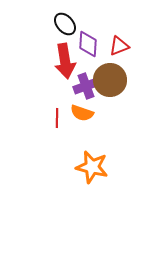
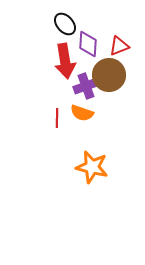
brown circle: moved 1 px left, 5 px up
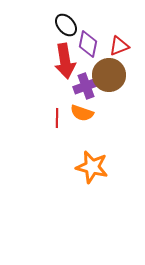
black ellipse: moved 1 px right, 1 px down
purple diamond: rotated 8 degrees clockwise
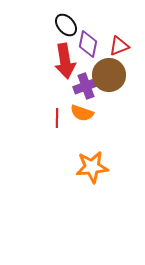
orange star: rotated 20 degrees counterclockwise
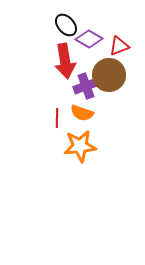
purple diamond: moved 1 px right, 5 px up; rotated 72 degrees counterclockwise
orange star: moved 12 px left, 21 px up
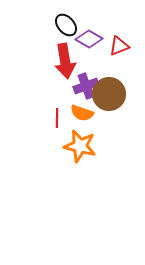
brown circle: moved 19 px down
orange star: rotated 20 degrees clockwise
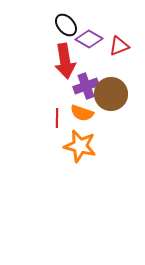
brown circle: moved 2 px right
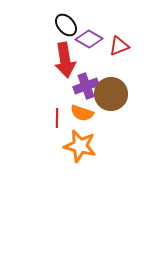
red arrow: moved 1 px up
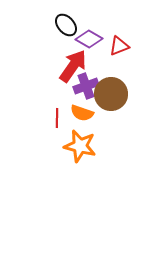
red arrow: moved 8 px right, 6 px down; rotated 136 degrees counterclockwise
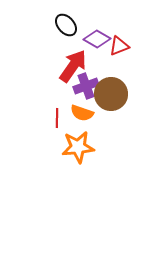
purple diamond: moved 8 px right
orange star: moved 2 px left, 1 px down; rotated 20 degrees counterclockwise
